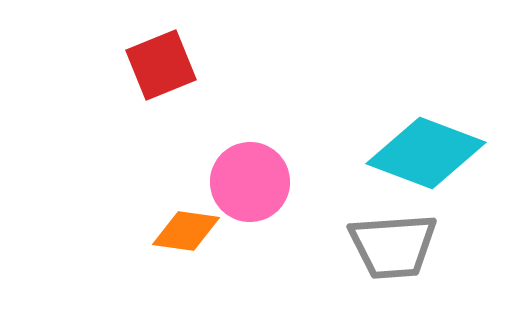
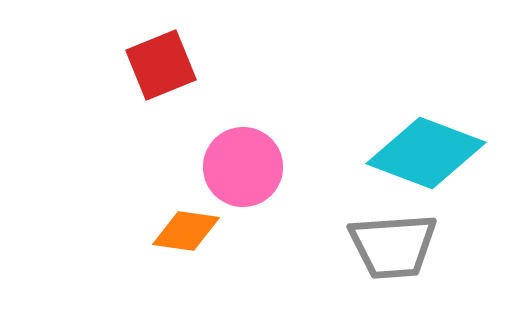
pink circle: moved 7 px left, 15 px up
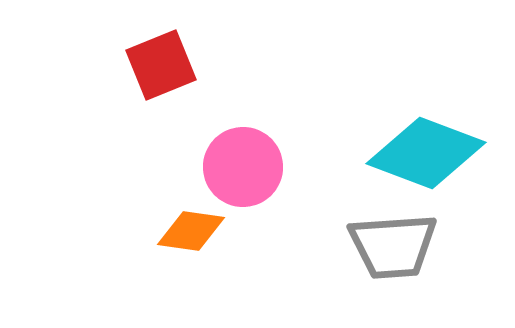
orange diamond: moved 5 px right
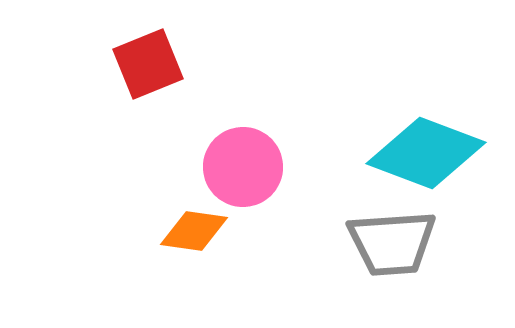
red square: moved 13 px left, 1 px up
orange diamond: moved 3 px right
gray trapezoid: moved 1 px left, 3 px up
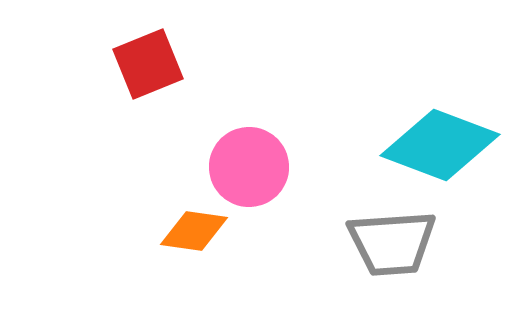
cyan diamond: moved 14 px right, 8 px up
pink circle: moved 6 px right
